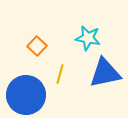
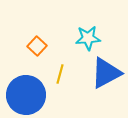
cyan star: rotated 15 degrees counterclockwise
blue triangle: moved 1 px right; rotated 16 degrees counterclockwise
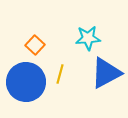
orange square: moved 2 px left, 1 px up
blue circle: moved 13 px up
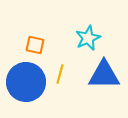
cyan star: rotated 20 degrees counterclockwise
orange square: rotated 30 degrees counterclockwise
blue triangle: moved 2 px left, 2 px down; rotated 28 degrees clockwise
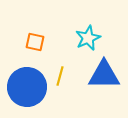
orange square: moved 3 px up
yellow line: moved 2 px down
blue circle: moved 1 px right, 5 px down
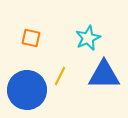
orange square: moved 4 px left, 4 px up
yellow line: rotated 12 degrees clockwise
blue circle: moved 3 px down
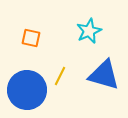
cyan star: moved 1 px right, 7 px up
blue triangle: rotated 16 degrees clockwise
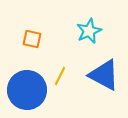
orange square: moved 1 px right, 1 px down
blue triangle: rotated 12 degrees clockwise
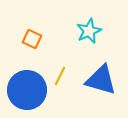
orange square: rotated 12 degrees clockwise
blue triangle: moved 3 px left, 5 px down; rotated 12 degrees counterclockwise
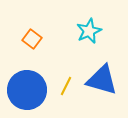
orange square: rotated 12 degrees clockwise
yellow line: moved 6 px right, 10 px down
blue triangle: moved 1 px right
